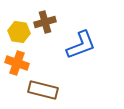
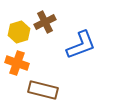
brown cross: rotated 10 degrees counterclockwise
yellow hexagon: rotated 25 degrees counterclockwise
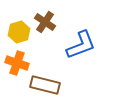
brown cross: rotated 30 degrees counterclockwise
brown rectangle: moved 2 px right, 5 px up
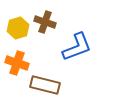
brown cross: rotated 15 degrees counterclockwise
yellow hexagon: moved 1 px left, 4 px up
blue L-shape: moved 4 px left, 2 px down
